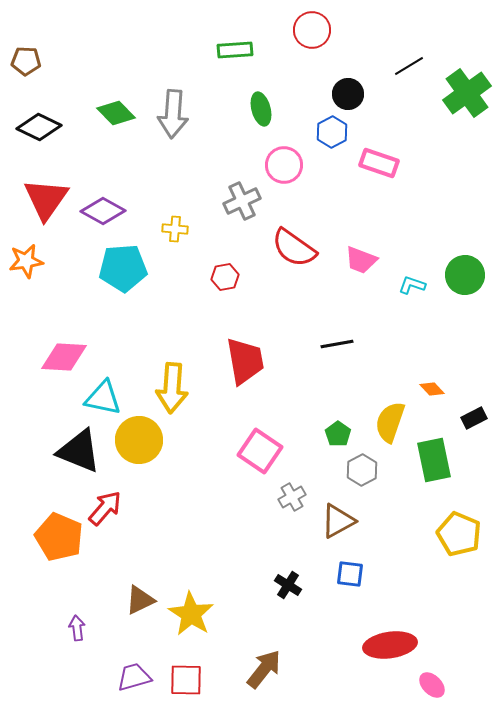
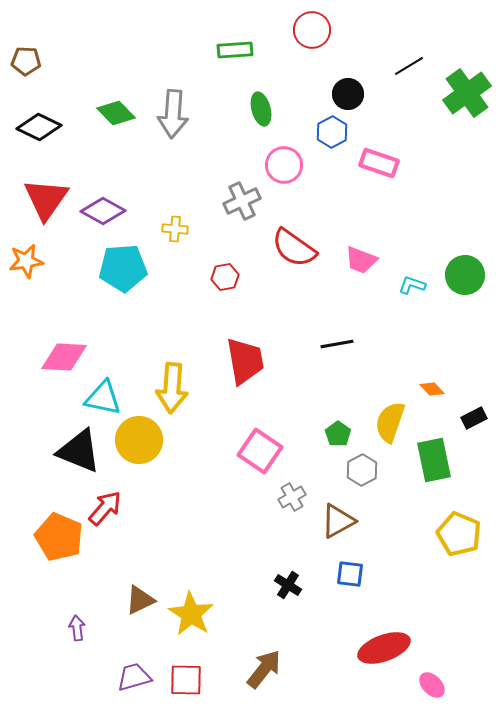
red ellipse at (390, 645): moved 6 px left, 3 px down; rotated 12 degrees counterclockwise
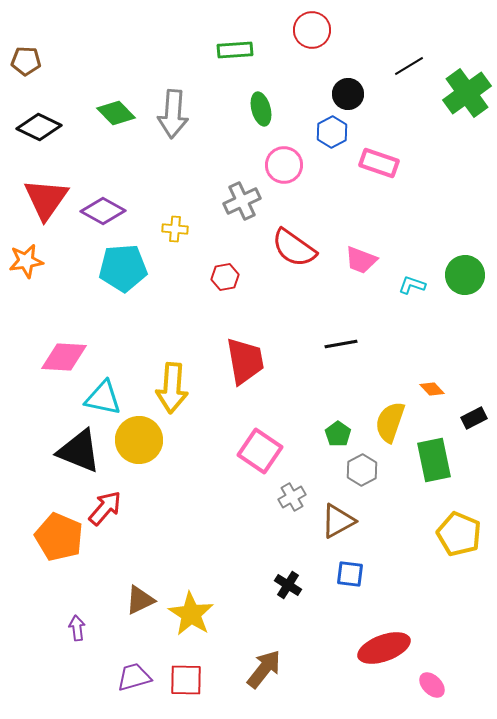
black line at (337, 344): moved 4 px right
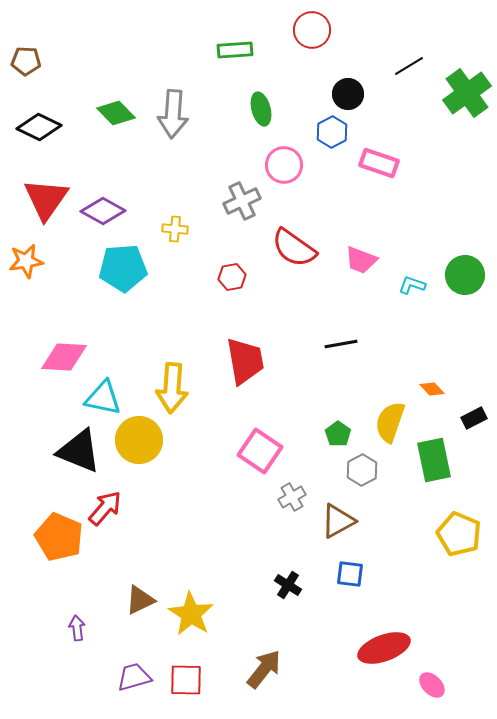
red hexagon at (225, 277): moved 7 px right
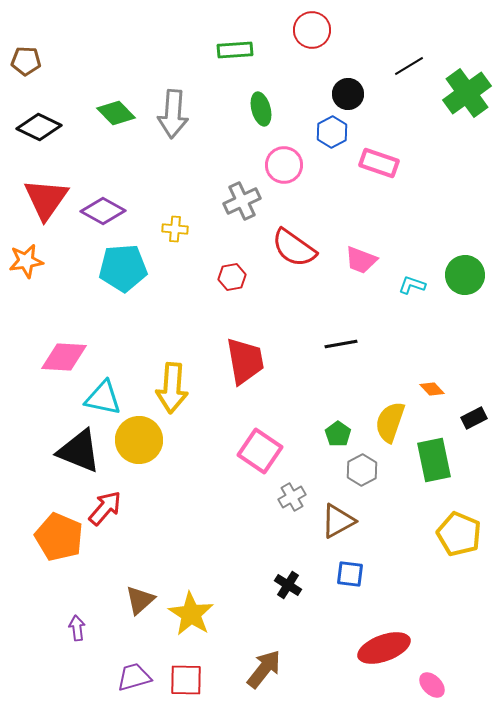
brown triangle at (140, 600): rotated 16 degrees counterclockwise
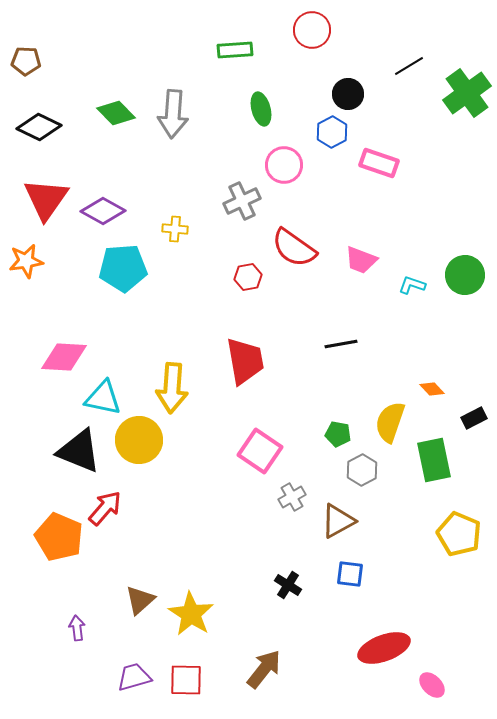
red hexagon at (232, 277): moved 16 px right
green pentagon at (338, 434): rotated 25 degrees counterclockwise
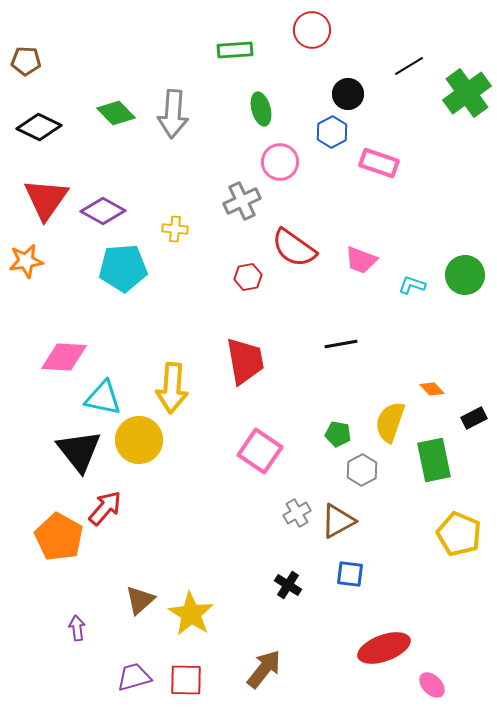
pink circle at (284, 165): moved 4 px left, 3 px up
black triangle at (79, 451): rotated 30 degrees clockwise
gray cross at (292, 497): moved 5 px right, 16 px down
orange pentagon at (59, 537): rotated 6 degrees clockwise
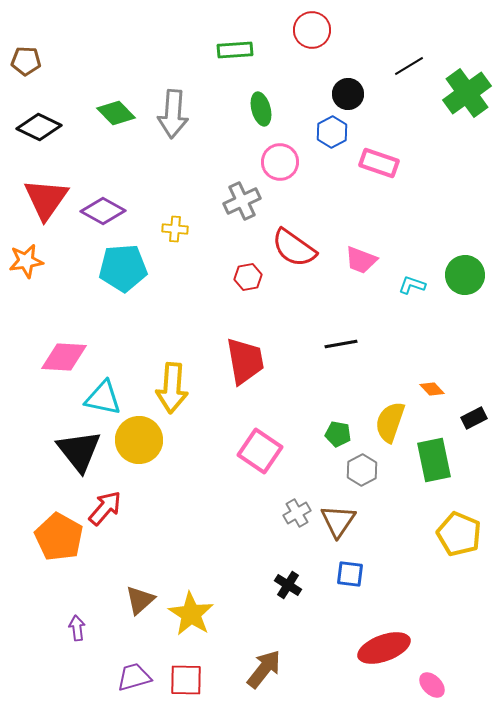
brown triangle at (338, 521): rotated 27 degrees counterclockwise
